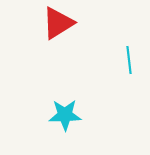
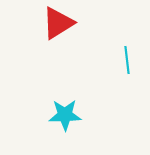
cyan line: moved 2 px left
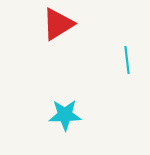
red triangle: moved 1 px down
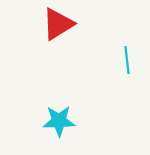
cyan star: moved 6 px left, 6 px down
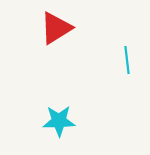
red triangle: moved 2 px left, 4 px down
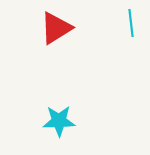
cyan line: moved 4 px right, 37 px up
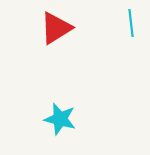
cyan star: moved 1 px right, 2 px up; rotated 16 degrees clockwise
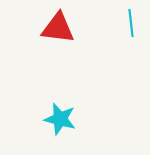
red triangle: moved 2 px right; rotated 39 degrees clockwise
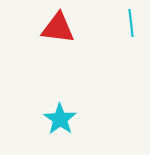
cyan star: rotated 20 degrees clockwise
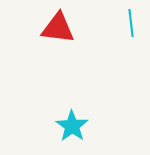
cyan star: moved 12 px right, 7 px down
